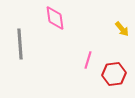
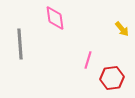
red hexagon: moved 2 px left, 4 px down
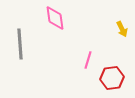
yellow arrow: rotated 14 degrees clockwise
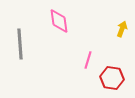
pink diamond: moved 4 px right, 3 px down
yellow arrow: rotated 133 degrees counterclockwise
red hexagon: rotated 15 degrees clockwise
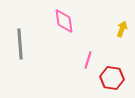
pink diamond: moved 5 px right
